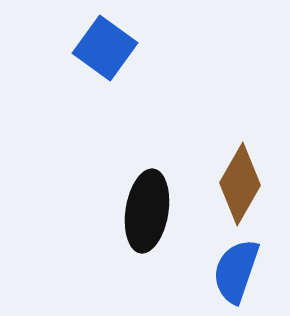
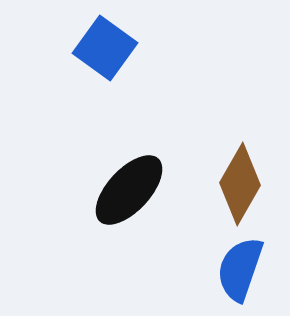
black ellipse: moved 18 px left, 21 px up; rotated 34 degrees clockwise
blue semicircle: moved 4 px right, 2 px up
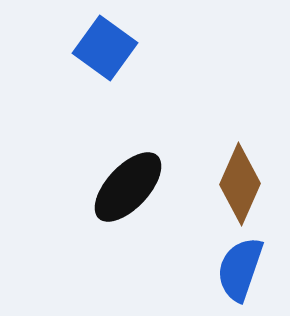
brown diamond: rotated 6 degrees counterclockwise
black ellipse: moved 1 px left, 3 px up
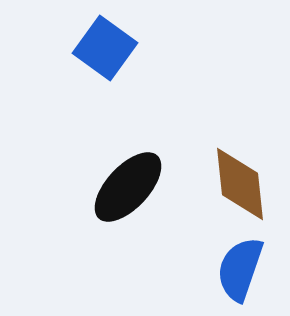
brown diamond: rotated 30 degrees counterclockwise
